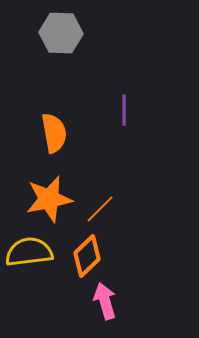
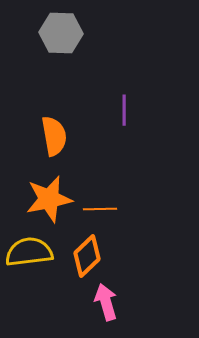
orange semicircle: moved 3 px down
orange line: rotated 44 degrees clockwise
pink arrow: moved 1 px right, 1 px down
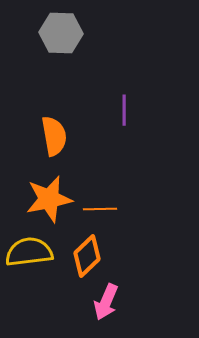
pink arrow: rotated 141 degrees counterclockwise
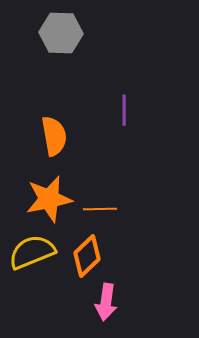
yellow semicircle: moved 3 px right; rotated 15 degrees counterclockwise
pink arrow: rotated 15 degrees counterclockwise
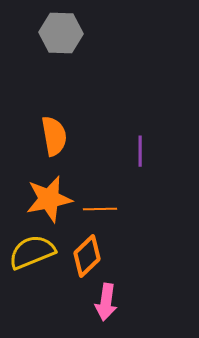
purple line: moved 16 px right, 41 px down
